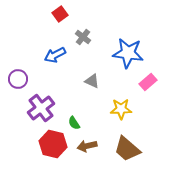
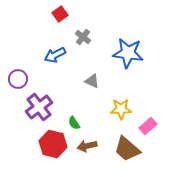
pink rectangle: moved 44 px down
purple cross: moved 2 px left, 1 px up
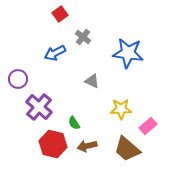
blue arrow: moved 2 px up
purple cross: rotated 12 degrees counterclockwise
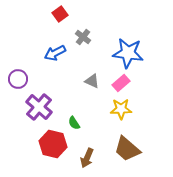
pink rectangle: moved 27 px left, 43 px up
brown arrow: moved 12 px down; rotated 54 degrees counterclockwise
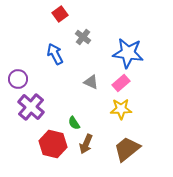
blue arrow: moved 1 px down; rotated 90 degrees clockwise
gray triangle: moved 1 px left, 1 px down
purple cross: moved 8 px left
brown trapezoid: rotated 100 degrees clockwise
brown arrow: moved 1 px left, 14 px up
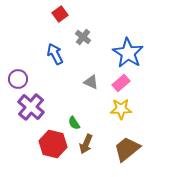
blue star: rotated 24 degrees clockwise
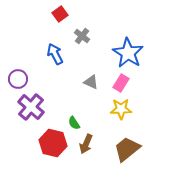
gray cross: moved 1 px left, 1 px up
pink rectangle: rotated 18 degrees counterclockwise
red hexagon: moved 1 px up
